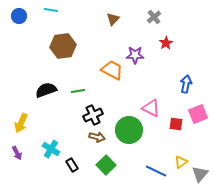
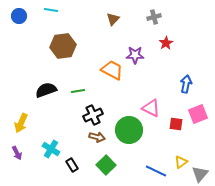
gray cross: rotated 24 degrees clockwise
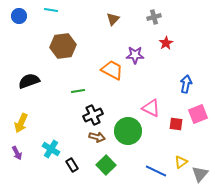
black semicircle: moved 17 px left, 9 px up
green circle: moved 1 px left, 1 px down
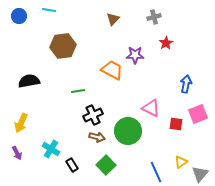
cyan line: moved 2 px left
black semicircle: rotated 10 degrees clockwise
blue line: moved 1 px down; rotated 40 degrees clockwise
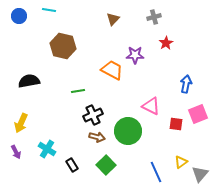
brown hexagon: rotated 20 degrees clockwise
pink triangle: moved 2 px up
cyan cross: moved 4 px left
purple arrow: moved 1 px left, 1 px up
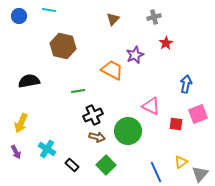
purple star: rotated 24 degrees counterclockwise
black rectangle: rotated 16 degrees counterclockwise
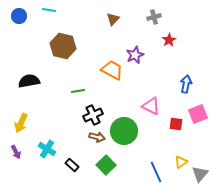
red star: moved 3 px right, 3 px up
green circle: moved 4 px left
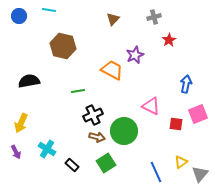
green square: moved 2 px up; rotated 12 degrees clockwise
